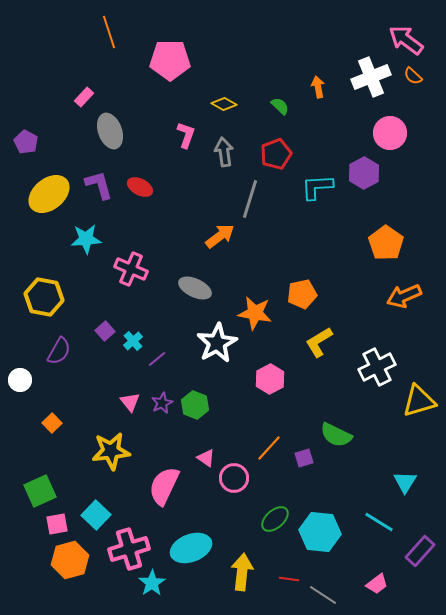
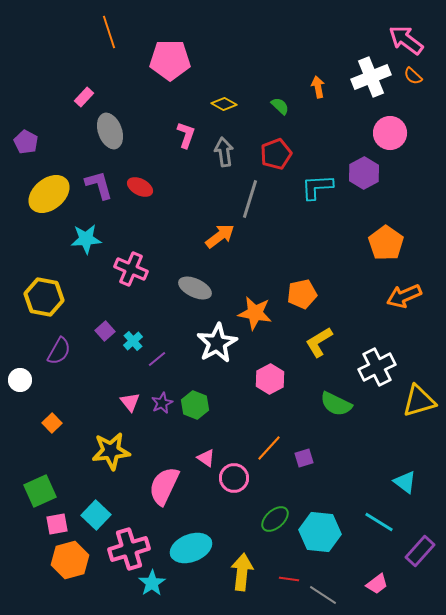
green semicircle at (336, 435): moved 31 px up
cyan triangle at (405, 482): rotated 25 degrees counterclockwise
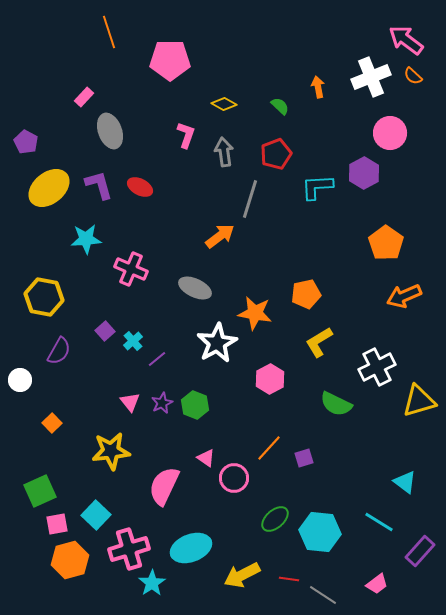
yellow ellipse at (49, 194): moved 6 px up
orange pentagon at (302, 294): moved 4 px right
yellow arrow at (242, 572): moved 3 px down; rotated 123 degrees counterclockwise
